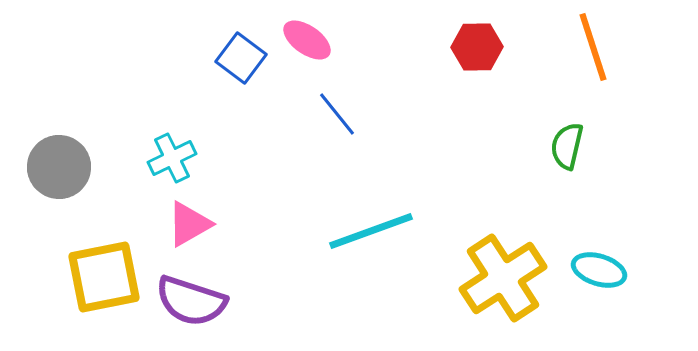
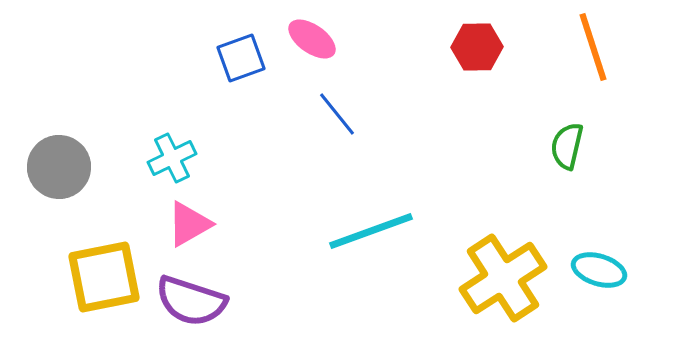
pink ellipse: moved 5 px right, 1 px up
blue square: rotated 33 degrees clockwise
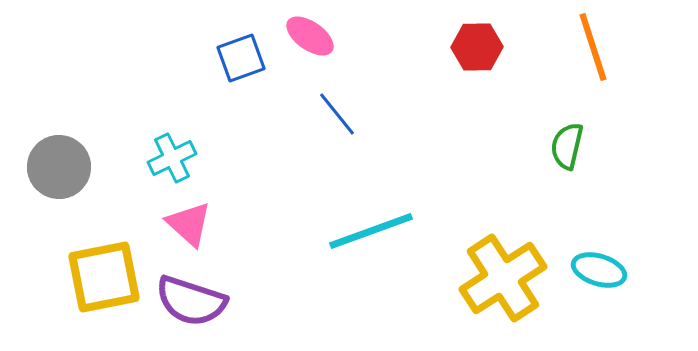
pink ellipse: moved 2 px left, 3 px up
pink triangle: rotated 48 degrees counterclockwise
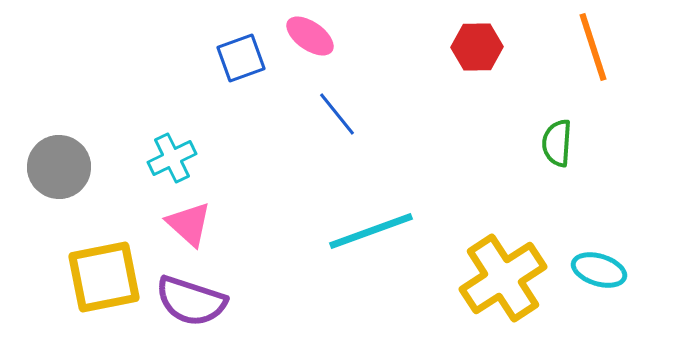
green semicircle: moved 10 px left, 3 px up; rotated 9 degrees counterclockwise
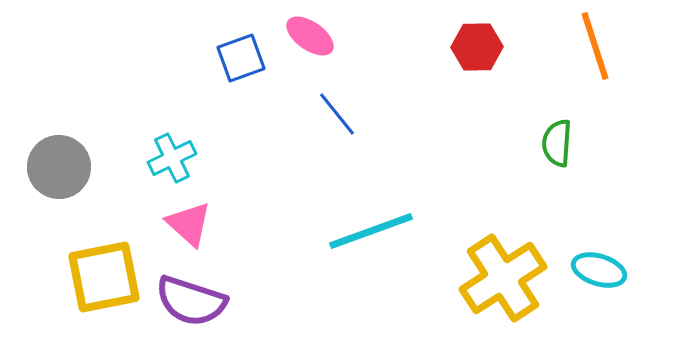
orange line: moved 2 px right, 1 px up
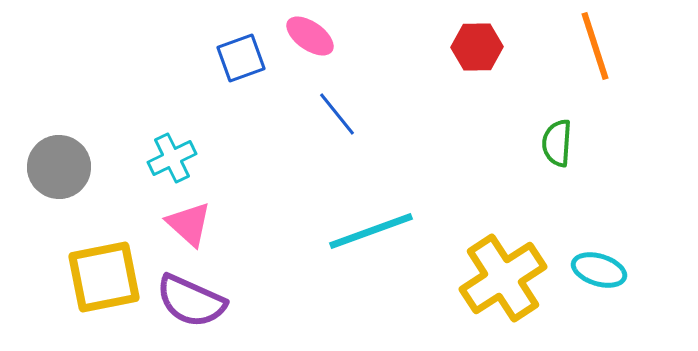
purple semicircle: rotated 6 degrees clockwise
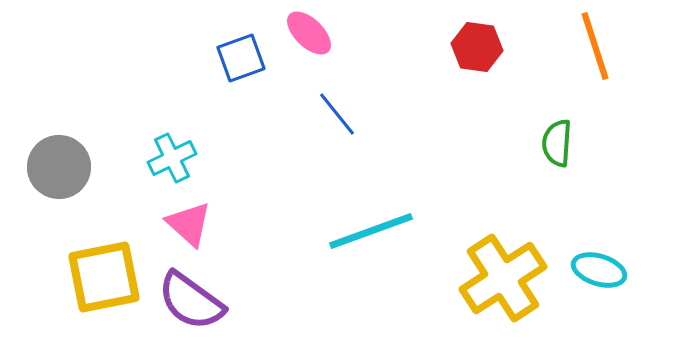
pink ellipse: moved 1 px left, 3 px up; rotated 9 degrees clockwise
red hexagon: rotated 9 degrees clockwise
purple semicircle: rotated 12 degrees clockwise
